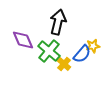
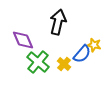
yellow star: moved 1 px right, 1 px up; rotated 24 degrees clockwise
green cross: moved 11 px left, 11 px down
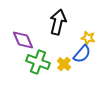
yellow star: moved 6 px left, 7 px up
green cross: rotated 20 degrees counterclockwise
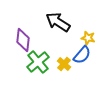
black arrow: rotated 70 degrees counterclockwise
purple diamond: rotated 30 degrees clockwise
blue semicircle: moved 1 px down
green cross: rotated 30 degrees clockwise
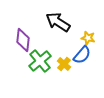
green cross: moved 2 px right, 1 px up
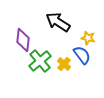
blue semicircle: rotated 78 degrees counterclockwise
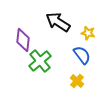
yellow star: moved 5 px up
yellow cross: moved 13 px right, 17 px down
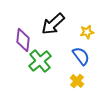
black arrow: moved 5 px left, 2 px down; rotated 75 degrees counterclockwise
yellow star: moved 1 px left, 1 px up; rotated 24 degrees counterclockwise
blue semicircle: moved 1 px left, 1 px down
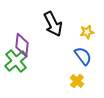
black arrow: rotated 75 degrees counterclockwise
purple diamond: moved 1 px left, 5 px down
blue semicircle: moved 2 px right
green cross: moved 24 px left
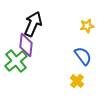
black arrow: moved 20 px left; rotated 130 degrees counterclockwise
yellow star: moved 6 px up
purple diamond: moved 4 px right
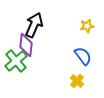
black arrow: moved 1 px right, 1 px down
